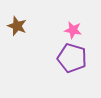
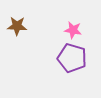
brown star: rotated 18 degrees counterclockwise
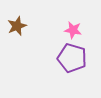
brown star: rotated 24 degrees counterclockwise
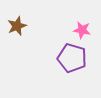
pink star: moved 9 px right
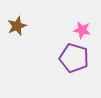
purple pentagon: moved 2 px right
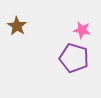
brown star: rotated 18 degrees counterclockwise
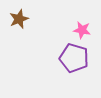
brown star: moved 2 px right, 7 px up; rotated 18 degrees clockwise
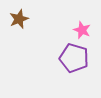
pink star: rotated 12 degrees clockwise
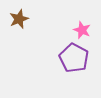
purple pentagon: rotated 12 degrees clockwise
